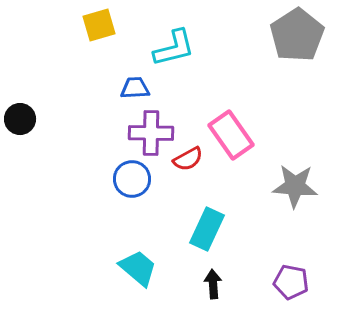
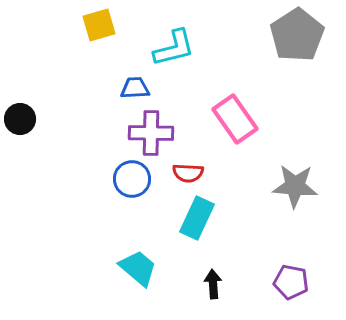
pink rectangle: moved 4 px right, 16 px up
red semicircle: moved 14 px down; rotated 32 degrees clockwise
cyan rectangle: moved 10 px left, 11 px up
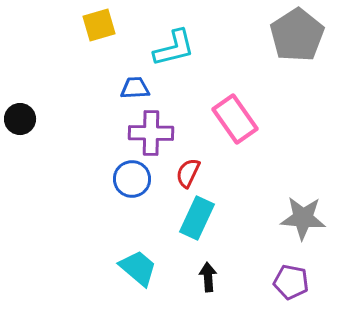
red semicircle: rotated 112 degrees clockwise
gray star: moved 8 px right, 32 px down
black arrow: moved 5 px left, 7 px up
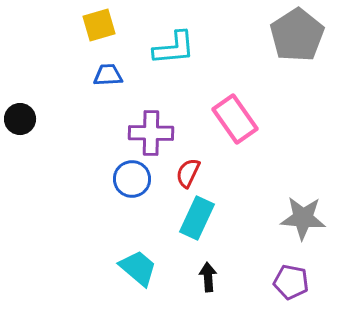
cyan L-shape: rotated 9 degrees clockwise
blue trapezoid: moved 27 px left, 13 px up
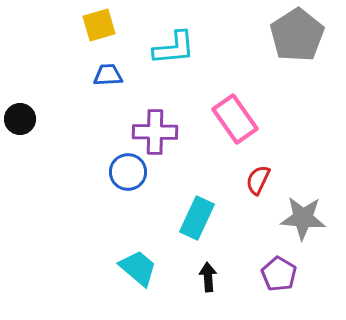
purple cross: moved 4 px right, 1 px up
red semicircle: moved 70 px right, 7 px down
blue circle: moved 4 px left, 7 px up
purple pentagon: moved 12 px left, 8 px up; rotated 20 degrees clockwise
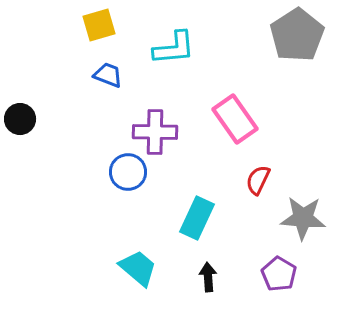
blue trapezoid: rotated 24 degrees clockwise
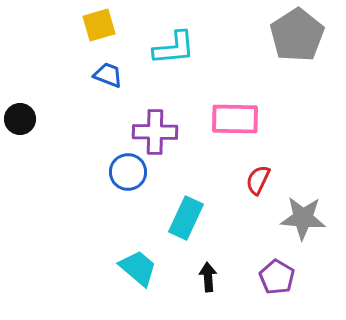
pink rectangle: rotated 54 degrees counterclockwise
cyan rectangle: moved 11 px left
purple pentagon: moved 2 px left, 3 px down
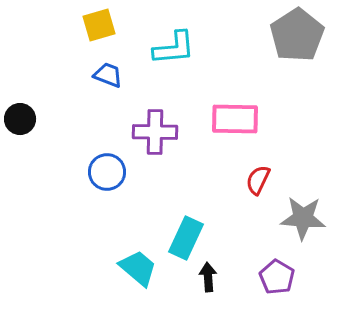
blue circle: moved 21 px left
cyan rectangle: moved 20 px down
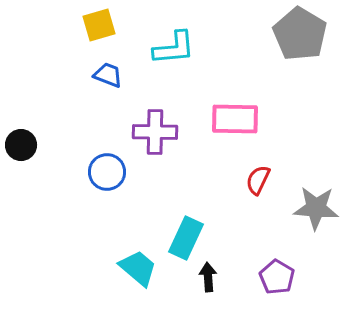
gray pentagon: moved 3 px right, 1 px up; rotated 8 degrees counterclockwise
black circle: moved 1 px right, 26 px down
gray star: moved 13 px right, 10 px up
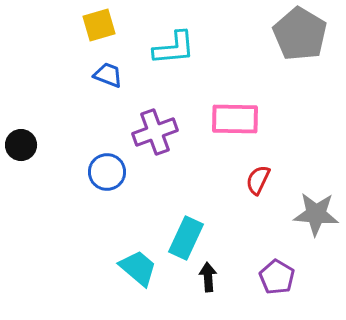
purple cross: rotated 21 degrees counterclockwise
gray star: moved 6 px down
